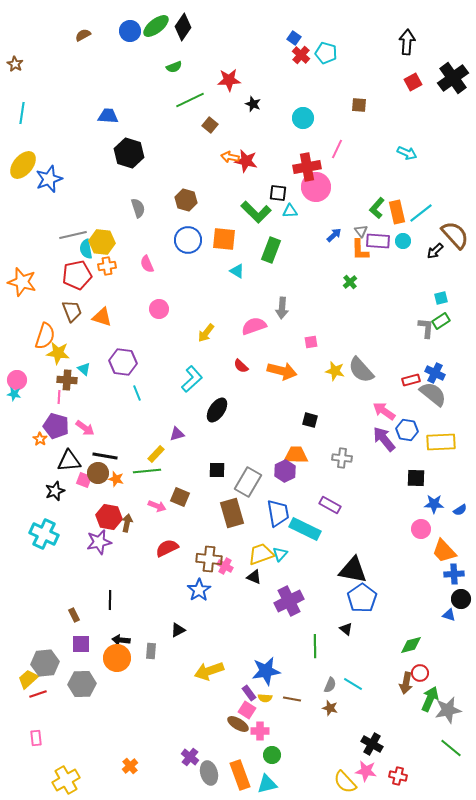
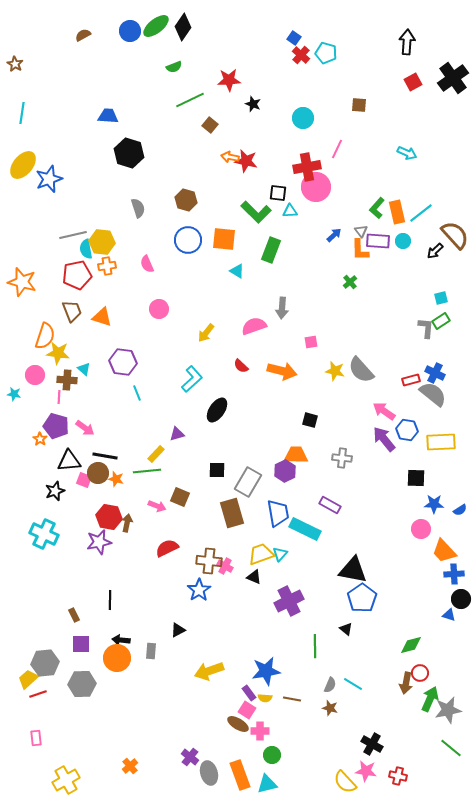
pink circle at (17, 380): moved 18 px right, 5 px up
brown cross at (209, 559): moved 2 px down
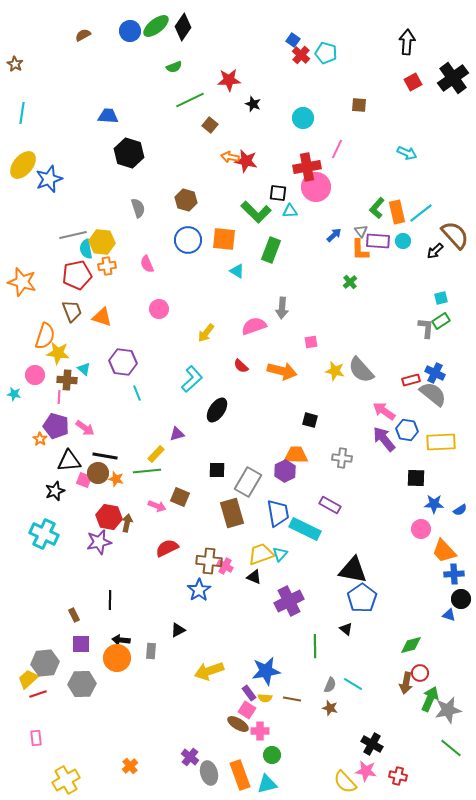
blue square at (294, 38): moved 1 px left, 2 px down
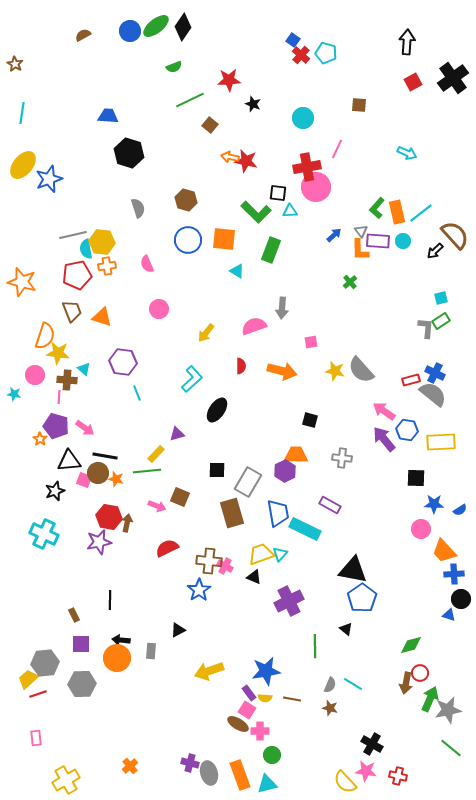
red semicircle at (241, 366): rotated 133 degrees counterclockwise
purple cross at (190, 757): moved 6 px down; rotated 24 degrees counterclockwise
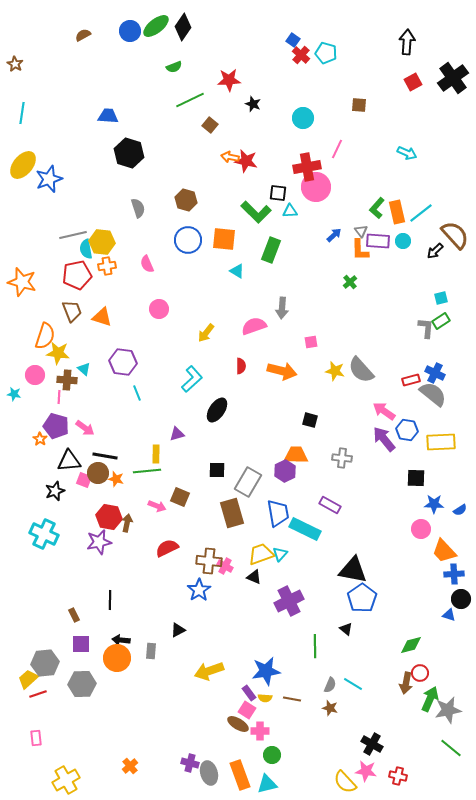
yellow rectangle at (156, 454): rotated 42 degrees counterclockwise
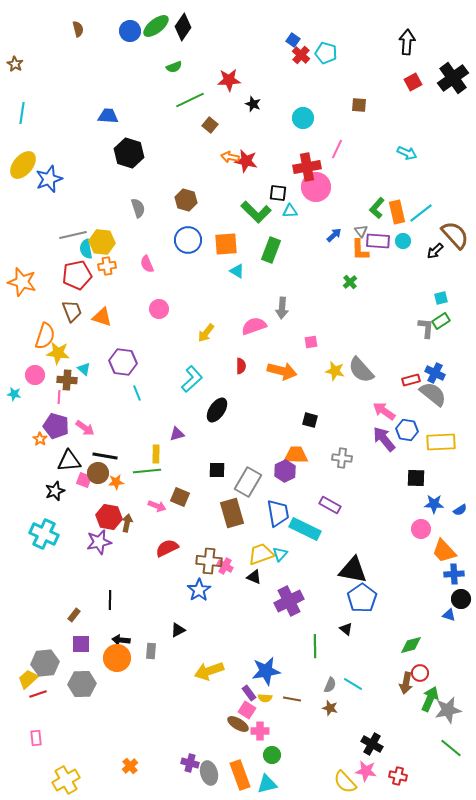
brown semicircle at (83, 35): moved 5 px left, 6 px up; rotated 105 degrees clockwise
orange square at (224, 239): moved 2 px right, 5 px down; rotated 10 degrees counterclockwise
orange star at (116, 479): moved 3 px down; rotated 21 degrees counterclockwise
brown rectangle at (74, 615): rotated 64 degrees clockwise
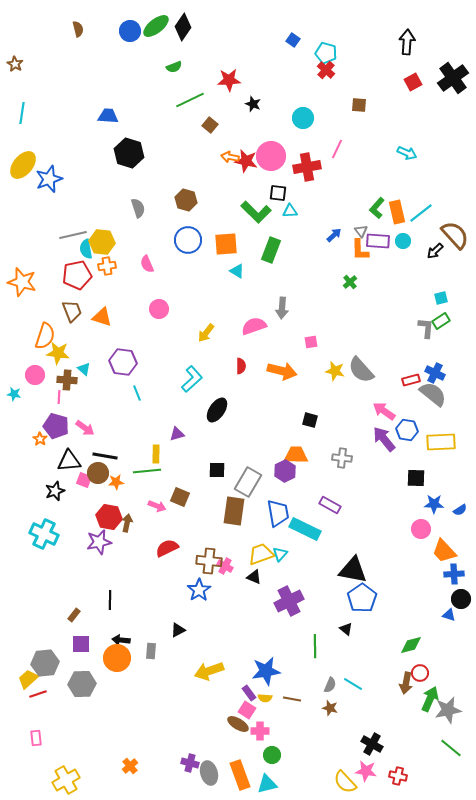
red cross at (301, 55): moved 25 px right, 15 px down
pink circle at (316, 187): moved 45 px left, 31 px up
brown rectangle at (232, 513): moved 2 px right, 2 px up; rotated 24 degrees clockwise
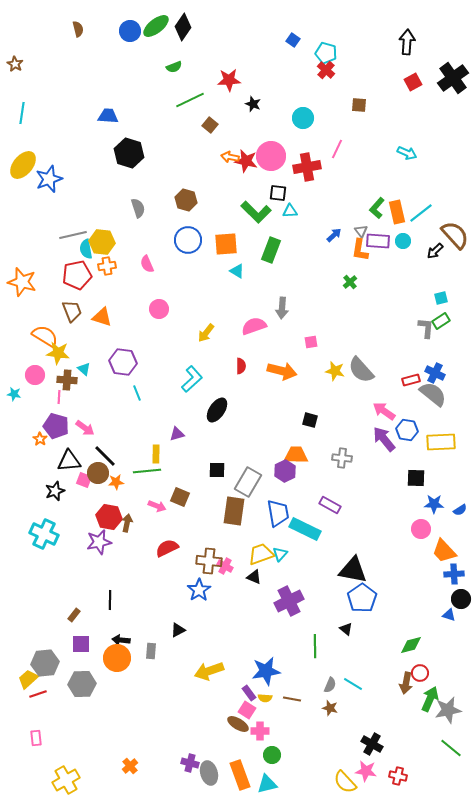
orange L-shape at (360, 250): rotated 10 degrees clockwise
orange semicircle at (45, 336): rotated 76 degrees counterclockwise
black line at (105, 456): rotated 35 degrees clockwise
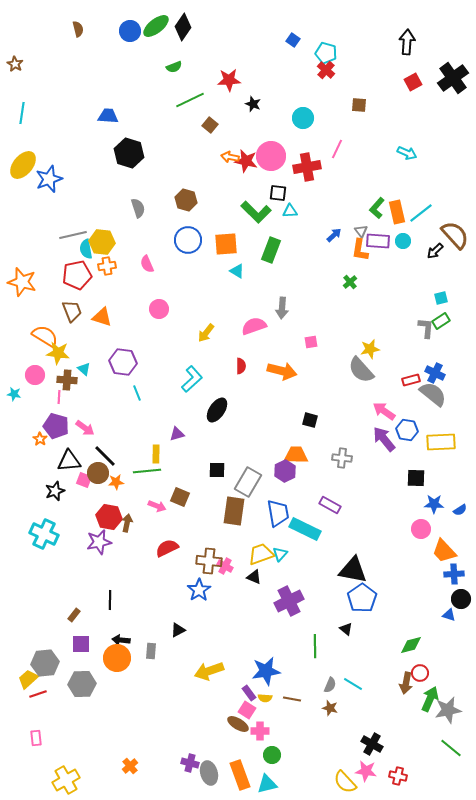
yellow star at (335, 371): moved 35 px right, 22 px up; rotated 24 degrees counterclockwise
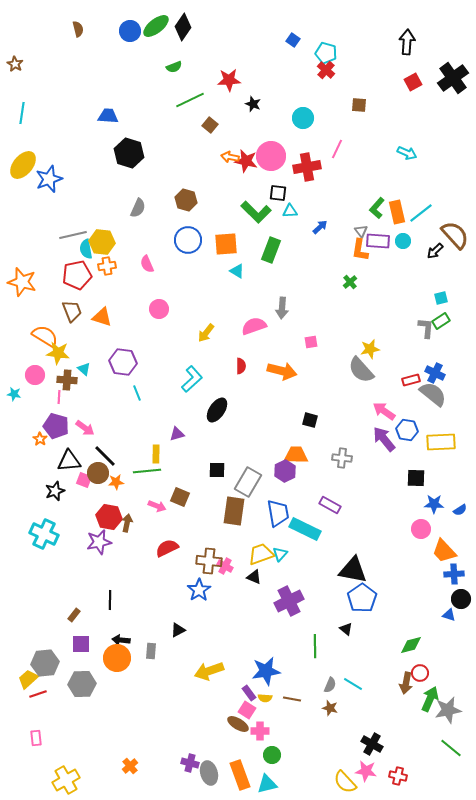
gray semicircle at (138, 208): rotated 42 degrees clockwise
blue arrow at (334, 235): moved 14 px left, 8 px up
